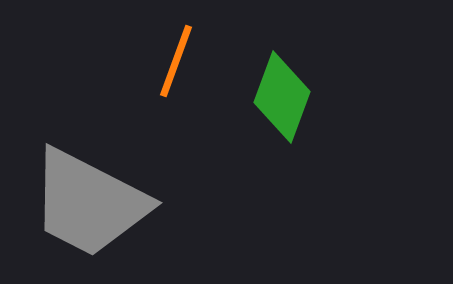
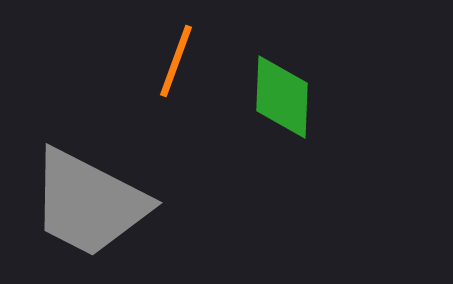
green diamond: rotated 18 degrees counterclockwise
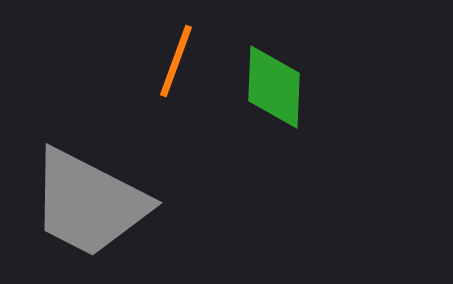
green diamond: moved 8 px left, 10 px up
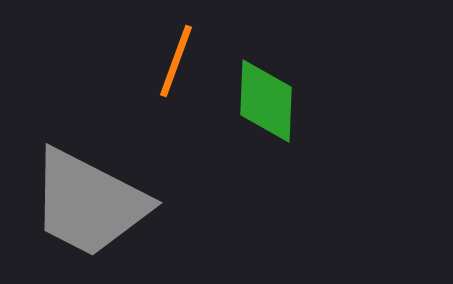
green diamond: moved 8 px left, 14 px down
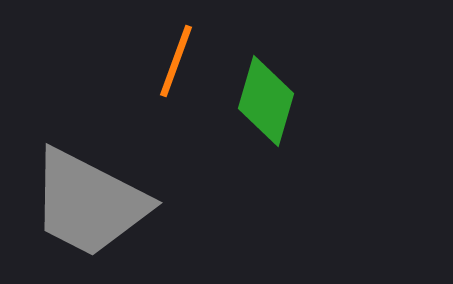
green diamond: rotated 14 degrees clockwise
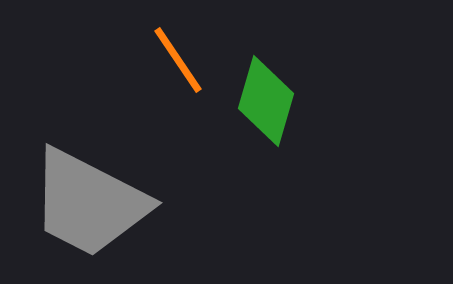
orange line: moved 2 px right, 1 px up; rotated 54 degrees counterclockwise
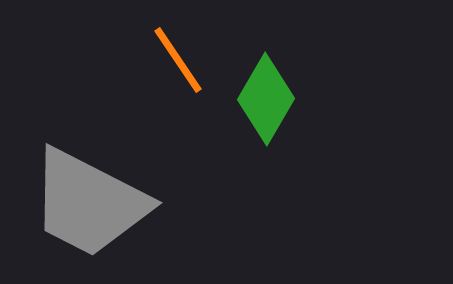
green diamond: moved 2 px up; rotated 14 degrees clockwise
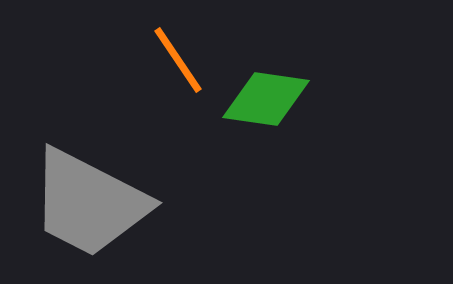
green diamond: rotated 68 degrees clockwise
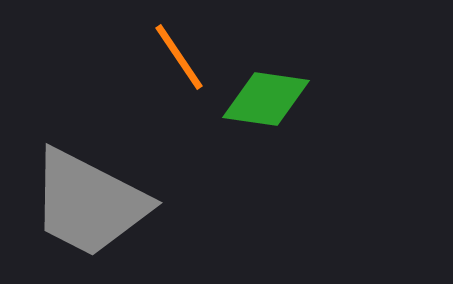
orange line: moved 1 px right, 3 px up
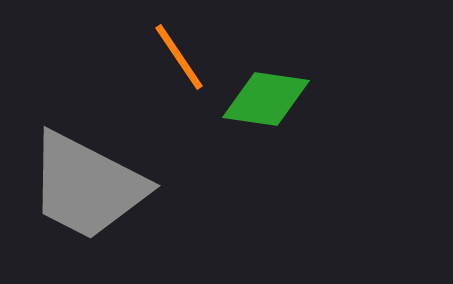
gray trapezoid: moved 2 px left, 17 px up
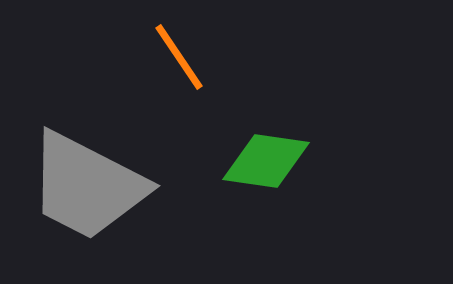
green diamond: moved 62 px down
